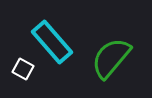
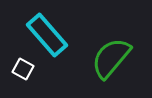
cyan rectangle: moved 5 px left, 7 px up
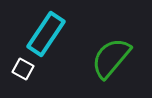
cyan rectangle: moved 1 px left, 1 px up; rotated 75 degrees clockwise
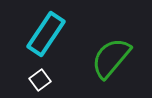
white square: moved 17 px right, 11 px down; rotated 25 degrees clockwise
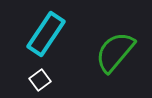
green semicircle: moved 4 px right, 6 px up
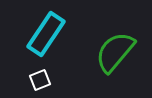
white square: rotated 15 degrees clockwise
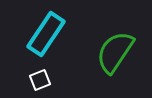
green semicircle: rotated 6 degrees counterclockwise
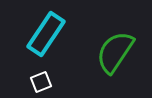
white square: moved 1 px right, 2 px down
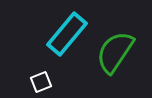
cyan rectangle: moved 21 px right; rotated 6 degrees clockwise
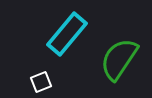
green semicircle: moved 4 px right, 7 px down
